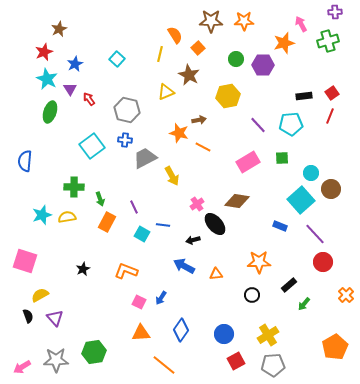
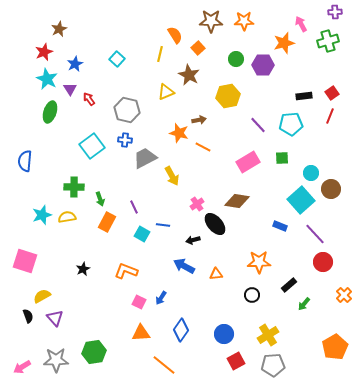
yellow semicircle at (40, 295): moved 2 px right, 1 px down
orange cross at (346, 295): moved 2 px left
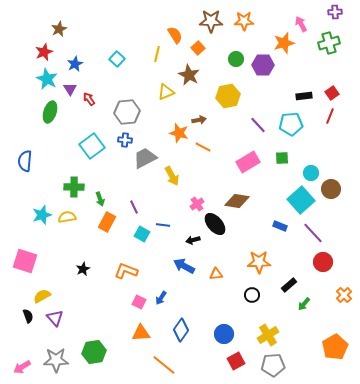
green cross at (328, 41): moved 1 px right, 2 px down
yellow line at (160, 54): moved 3 px left
gray hexagon at (127, 110): moved 2 px down; rotated 20 degrees counterclockwise
purple line at (315, 234): moved 2 px left, 1 px up
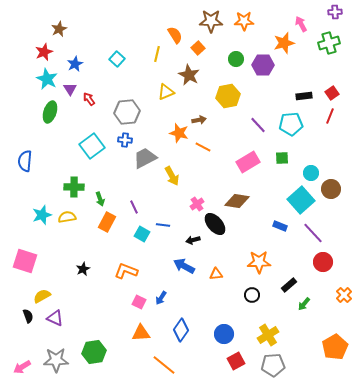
purple triangle at (55, 318): rotated 24 degrees counterclockwise
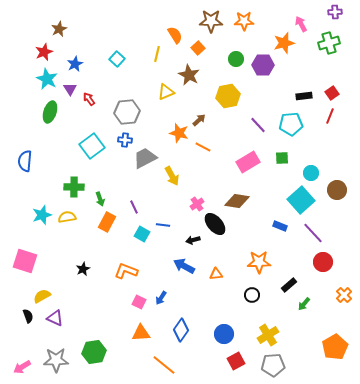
brown arrow at (199, 120): rotated 32 degrees counterclockwise
brown circle at (331, 189): moved 6 px right, 1 px down
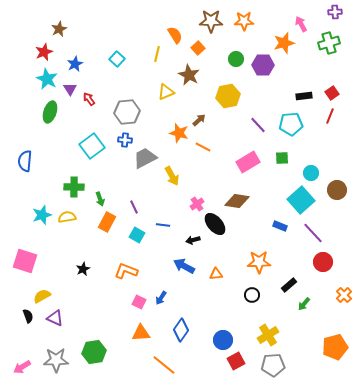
cyan square at (142, 234): moved 5 px left, 1 px down
blue circle at (224, 334): moved 1 px left, 6 px down
orange pentagon at (335, 347): rotated 15 degrees clockwise
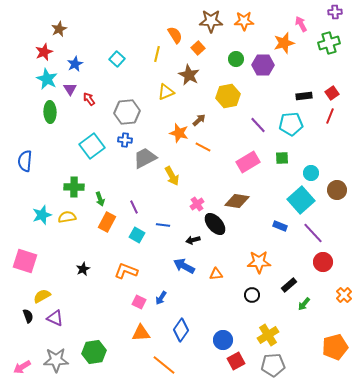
green ellipse at (50, 112): rotated 20 degrees counterclockwise
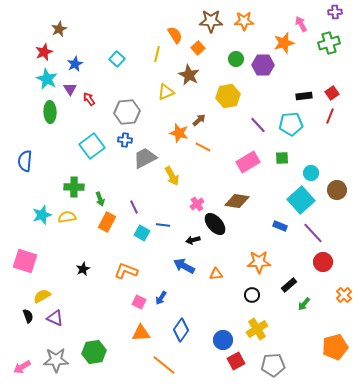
cyan square at (137, 235): moved 5 px right, 2 px up
yellow cross at (268, 335): moved 11 px left, 6 px up
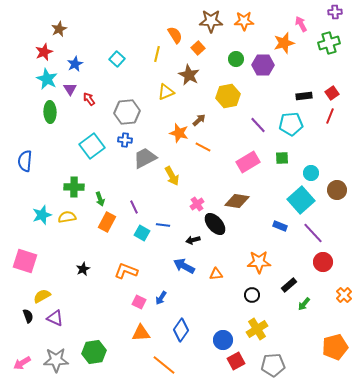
pink arrow at (22, 367): moved 4 px up
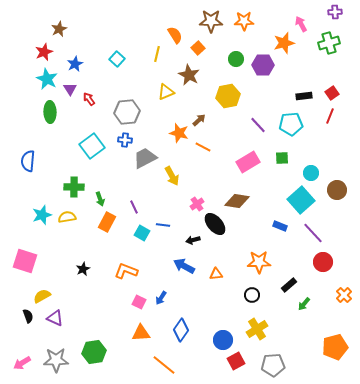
blue semicircle at (25, 161): moved 3 px right
